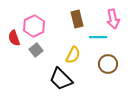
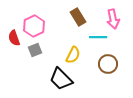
brown rectangle: moved 1 px right, 2 px up; rotated 18 degrees counterclockwise
gray square: moved 1 px left; rotated 16 degrees clockwise
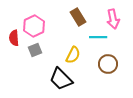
red semicircle: rotated 14 degrees clockwise
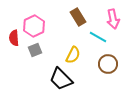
cyan line: rotated 30 degrees clockwise
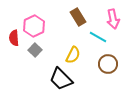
gray square: rotated 24 degrees counterclockwise
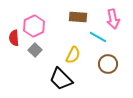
brown rectangle: rotated 54 degrees counterclockwise
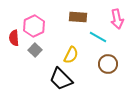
pink arrow: moved 4 px right
yellow semicircle: moved 2 px left
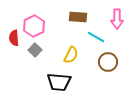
pink arrow: rotated 12 degrees clockwise
cyan line: moved 2 px left
brown circle: moved 2 px up
black trapezoid: moved 2 px left, 3 px down; rotated 40 degrees counterclockwise
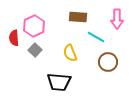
yellow semicircle: moved 1 px left, 2 px up; rotated 132 degrees clockwise
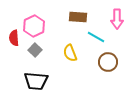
black trapezoid: moved 23 px left, 1 px up
